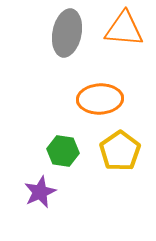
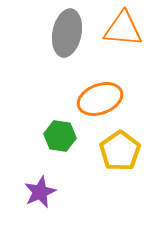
orange triangle: moved 1 px left
orange ellipse: rotated 18 degrees counterclockwise
green hexagon: moved 3 px left, 15 px up
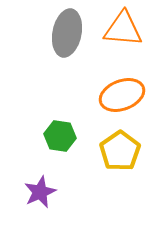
orange ellipse: moved 22 px right, 4 px up
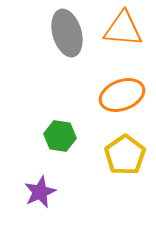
gray ellipse: rotated 27 degrees counterclockwise
yellow pentagon: moved 5 px right, 4 px down
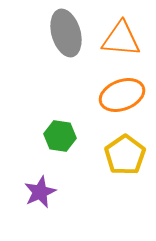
orange triangle: moved 2 px left, 10 px down
gray ellipse: moved 1 px left
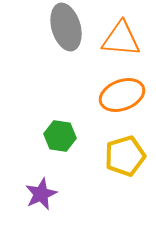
gray ellipse: moved 6 px up
yellow pentagon: moved 1 px down; rotated 18 degrees clockwise
purple star: moved 1 px right, 2 px down
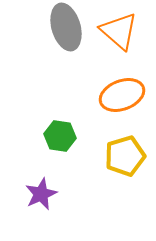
orange triangle: moved 2 px left, 8 px up; rotated 36 degrees clockwise
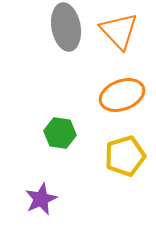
gray ellipse: rotated 6 degrees clockwise
orange triangle: rotated 6 degrees clockwise
green hexagon: moved 3 px up
purple star: moved 5 px down
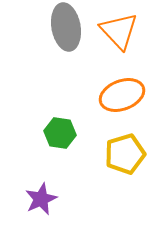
yellow pentagon: moved 2 px up
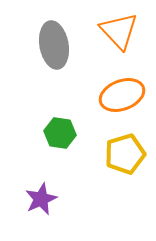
gray ellipse: moved 12 px left, 18 px down
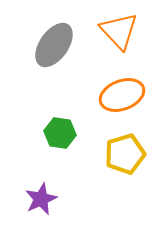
gray ellipse: rotated 45 degrees clockwise
